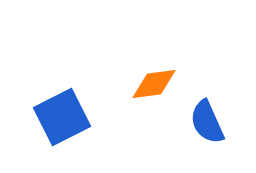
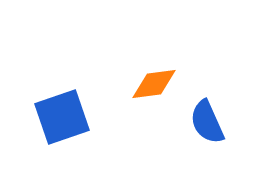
blue square: rotated 8 degrees clockwise
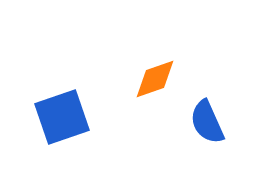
orange diamond: moved 1 px right, 5 px up; rotated 12 degrees counterclockwise
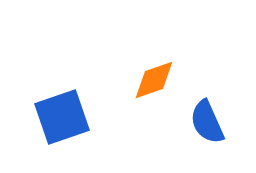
orange diamond: moved 1 px left, 1 px down
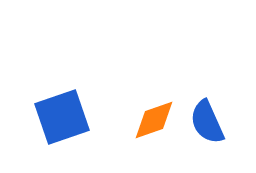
orange diamond: moved 40 px down
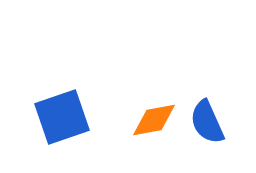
orange diamond: rotated 9 degrees clockwise
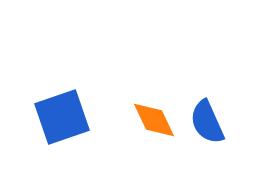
orange diamond: rotated 75 degrees clockwise
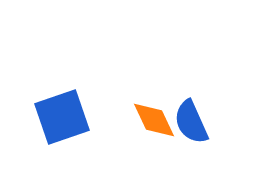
blue semicircle: moved 16 px left
